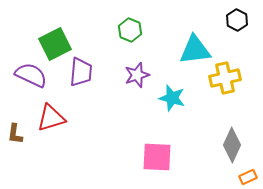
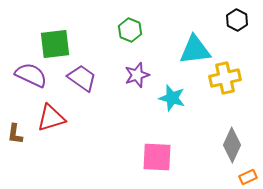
green square: rotated 20 degrees clockwise
purple trapezoid: moved 1 px right, 6 px down; rotated 60 degrees counterclockwise
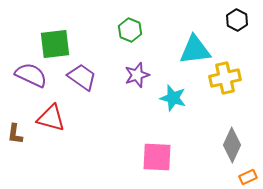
purple trapezoid: moved 1 px up
cyan star: moved 1 px right
red triangle: rotated 32 degrees clockwise
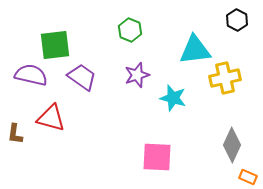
green square: moved 1 px down
purple semicircle: rotated 12 degrees counterclockwise
orange rectangle: rotated 48 degrees clockwise
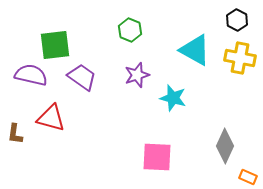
cyan triangle: rotated 36 degrees clockwise
yellow cross: moved 15 px right, 20 px up; rotated 24 degrees clockwise
gray diamond: moved 7 px left, 1 px down
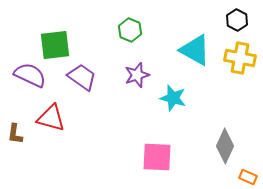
purple semicircle: moved 1 px left; rotated 12 degrees clockwise
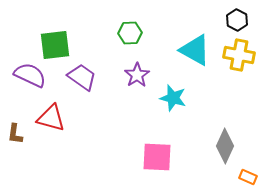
green hexagon: moved 3 px down; rotated 25 degrees counterclockwise
yellow cross: moved 1 px left, 3 px up
purple star: rotated 15 degrees counterclockwise
